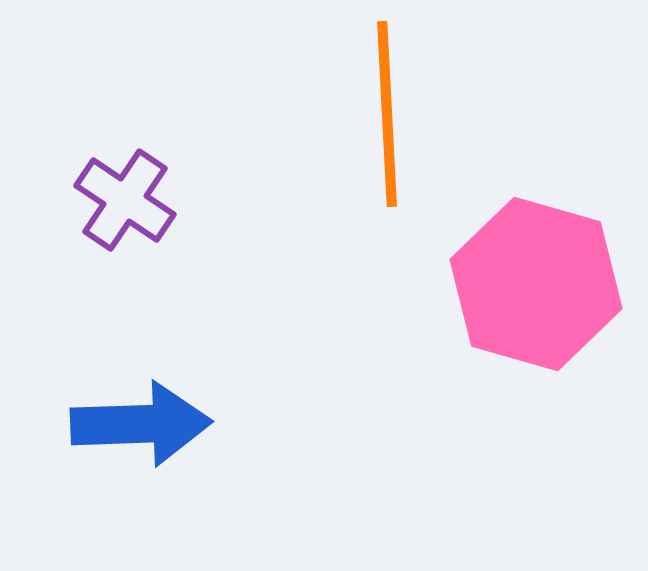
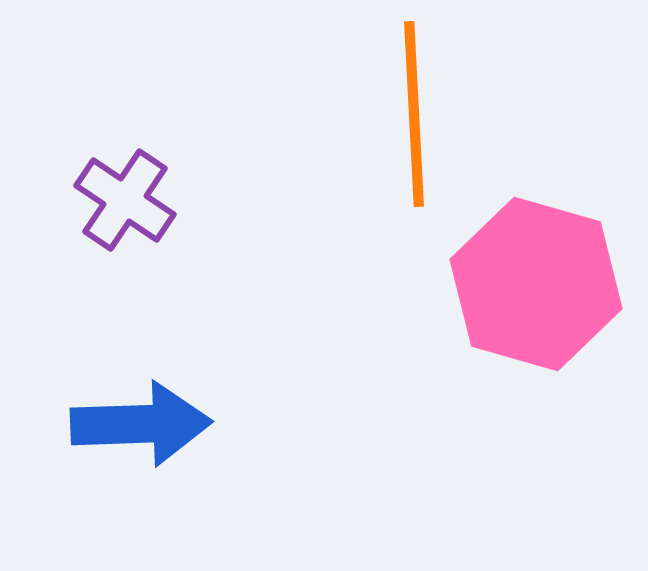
orange line: moved 27 px right
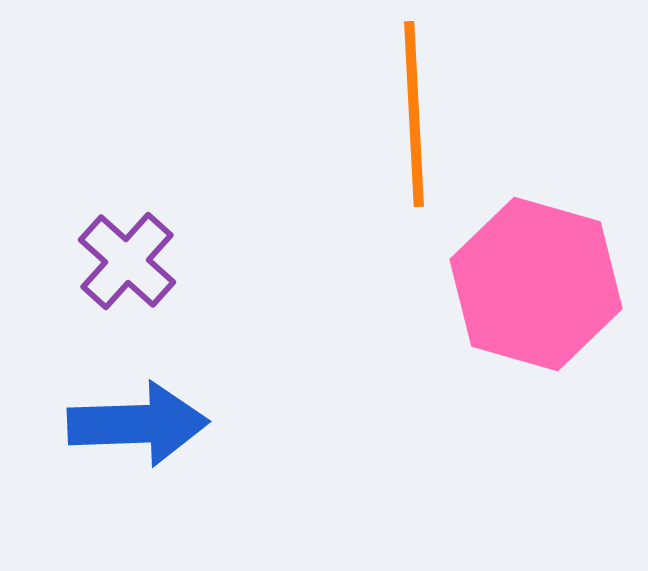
purple cross: moved 2 px right, 61 px down; rotated 8 degrees clockwise
blue arrow: moved 3 px left
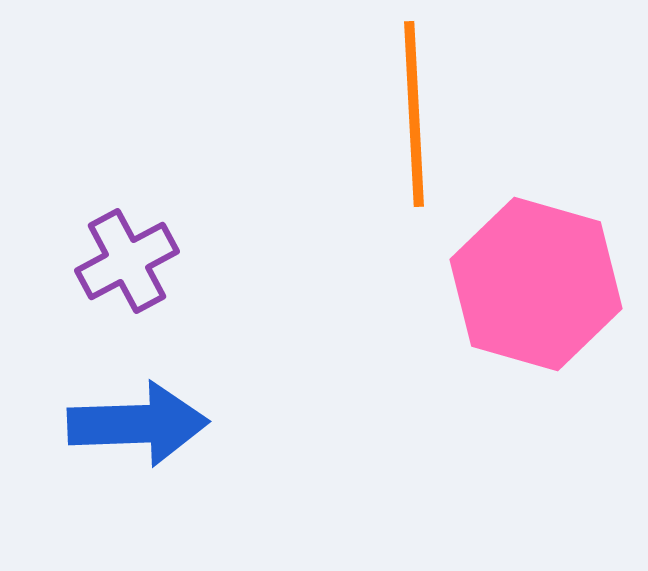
purple cross: rotated 20 degrees clockwise
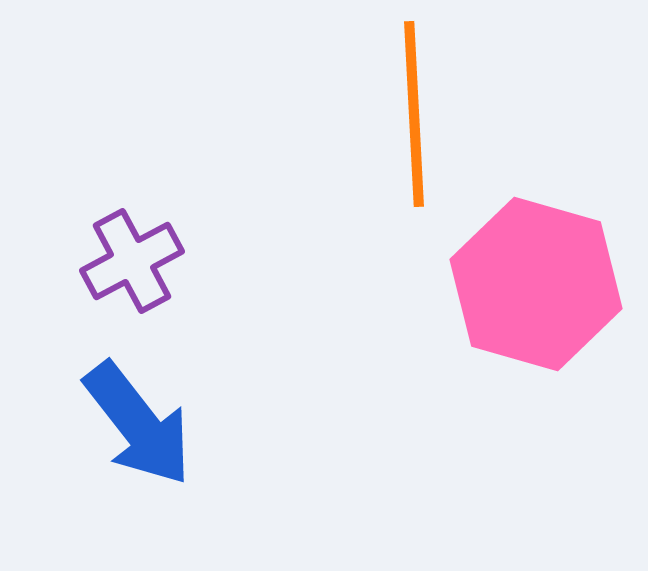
purple cross: moved 5 px right
blue arrow: rotated 54 degrees clockwise
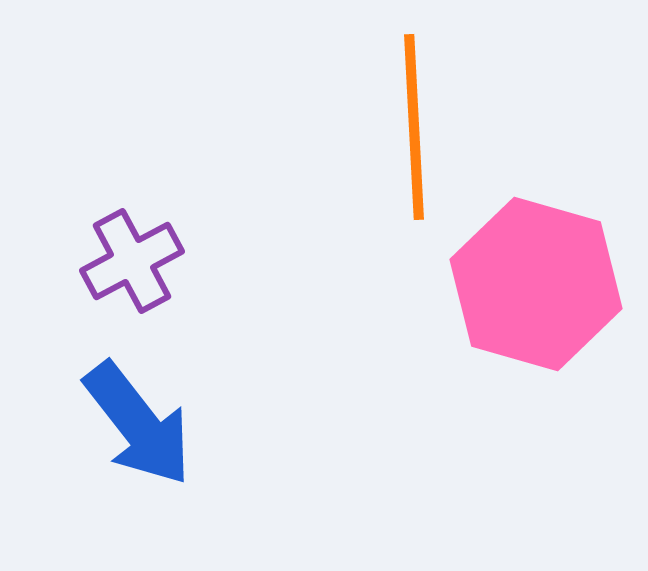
orange line: moved 13 px down
